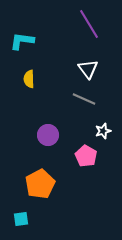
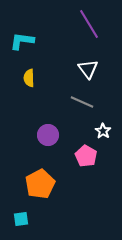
yellow semicircle: moved 1 px up
gray line: moved 2 px left, 3 px down
white star: rotated 21 degrees counterclockwise
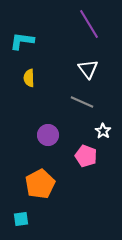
pink pentagon: rotated 10 degrees counterclockwise
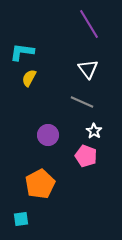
cyan L-shape: moved 11 px down
yellow semicircle: rotated 30 degrees clockwise
white star: moved 9 px left
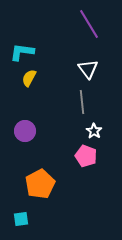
gray line: rotated 60 degrees clockwise
purple circle: moved 23 px left, 4 px up
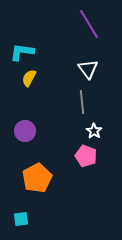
orange pentagon: moved 3 px left, 6 px up
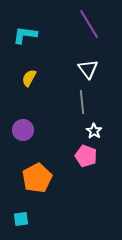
cyan L-shape: moved 3 px right, 17 px up
purple circle: moved 2 px left, 1 px up
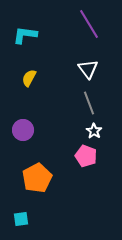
gray line: moved 7 px right, 1 px down; rotated 15 degrees counterclockwise
